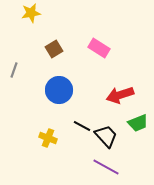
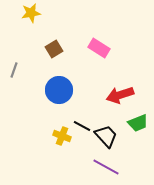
yellow cross: moved 14 px right, 2 px up
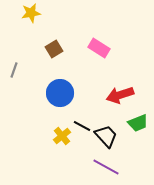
blue circle: moved 1 px right, 3 px down
yellow cross: rotated 30 degrees clockwise
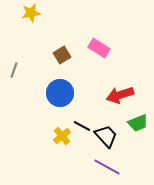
brown square: moved 8 px right, 6 px down
purple line: moved 1 px right
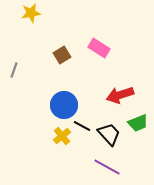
blue circle: moved 4 px right, 12 px down
black trapezoid: moved 3 px right, 2 px up
